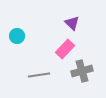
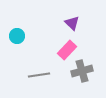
pink rectangle: moved 2 px right, 1 px down
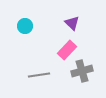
cyan circle: moved 8 px right, 10 px up
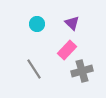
cyan circle: moved 12 px right, 2 px up
gray line: moved 5 px left, 6 px up; rotated 65 degrees clockwise
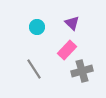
cyan circle: moved 3 px down
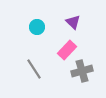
purple triangle: moved 1 px right, 1 px up
